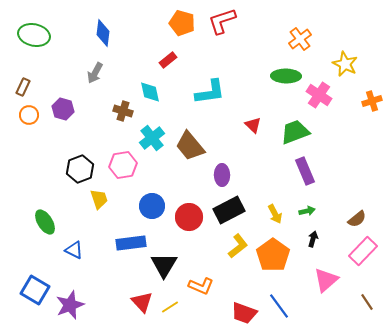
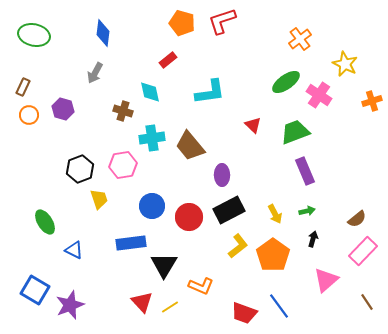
green ellipse at (286, 76): moved 6 px down; rotated 36 degrees counterclockwise
cyan cross at (152, 138): rotated 30 degrees clockwise
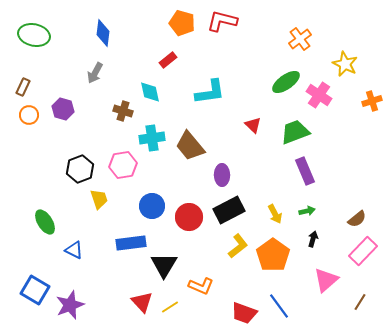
red L-shape at (222, 21): rotated 32 degrees clockwise
brown line at (367, 302): moved 7 px left; rotated 66 degrees clockwise
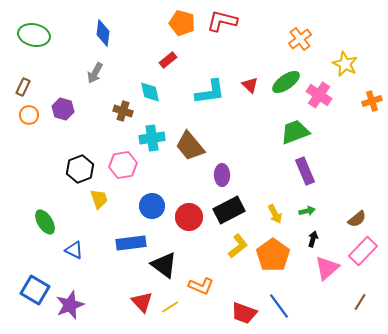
red triangle at (253, 125): moved 3 px left, 40 px up
black triangle at (164, 265): rotated 24 degrees counterclockwise
pink triangle at (326, 280): moved 1 px right, 12 px up
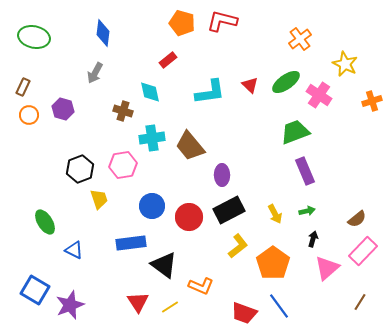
green ellipse at (34, 35): moved 2 px down
orange pentagon at (273, 255): moved 8 px down
red triangle at (142, 302): moved 4 px left; rotated 10 degrees clockwise
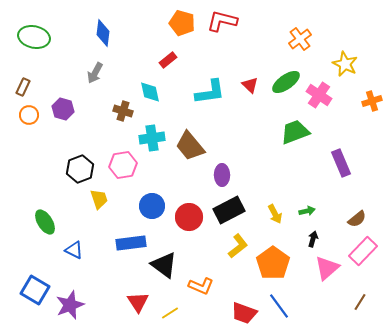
purple rectangle at (305, 171): moved 36 px right, 8 px up
yellow line at (170, 307): moved 6 px down
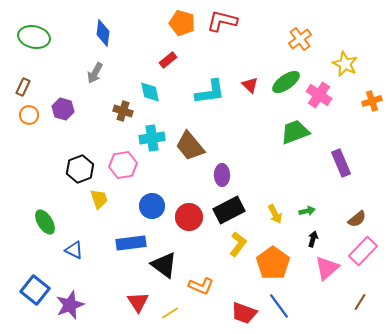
yellow L-shape at (238, 246): moved 2 px up; rotated 15 degrees counterclockwise
blue square at (35, 290): rotated 8 degrees clockwise
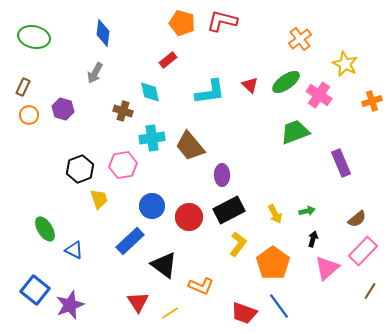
green ellipse at (45, 222): moved 7 px down
blue rectangle at (131, 243): moved 1 px left, 2 px up; rotated 36 degrees counterclockwise
brown line at (360, 302): moved 10 px right, 11 px up
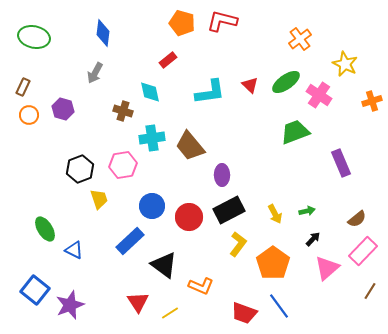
black arrow at (313, 239): rotated 28 degrees clockwise
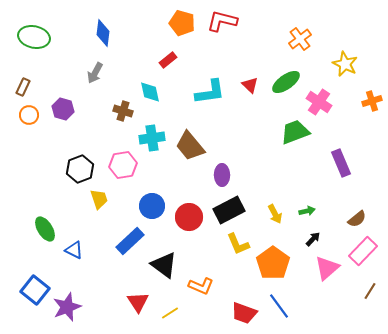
pink cross at (319, 95): moved 7 px down
yellow L-shape at (238, 244): rotated 120 degrees clockwise
purple star at (70, 305): moved 3 px left, 2 px down
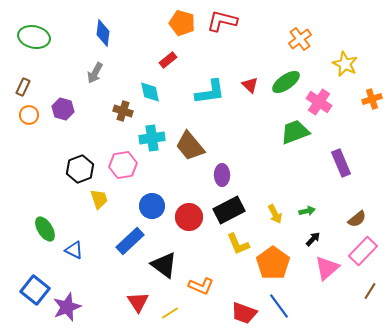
orange cross at (372, 101): moved 2 px up
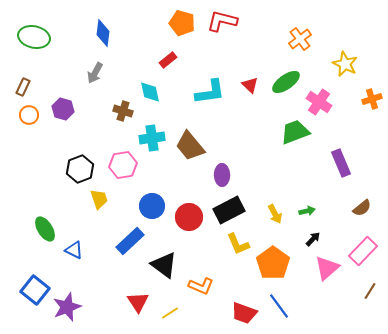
brown semicircle at (357, 219): moved 5 px right, 11 px up
